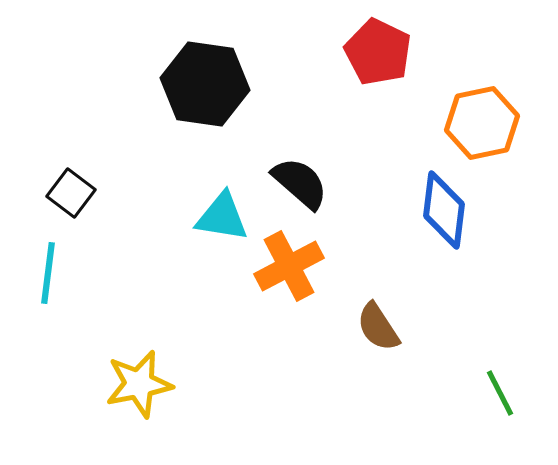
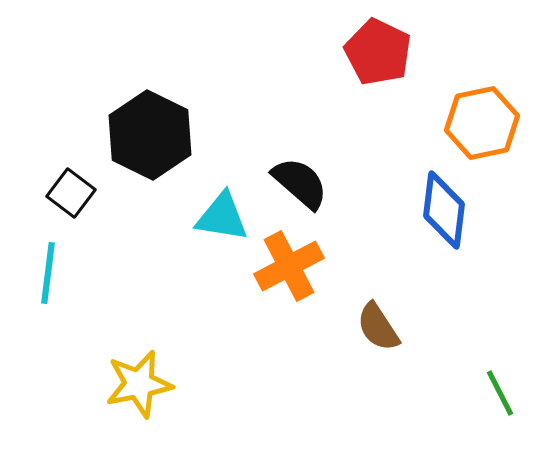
black hexagon: moved 55 px left, 51 px down; rotated 18 degrees clockwise
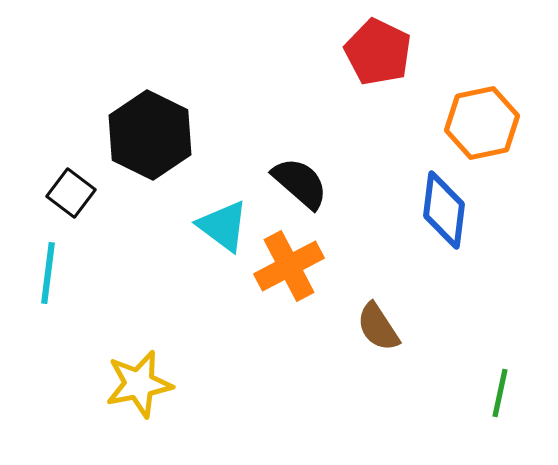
cyan triangle: moved 1 px right, 9 px down; rotated 28 degrees clockwise
green line: rotated 39 degrees clockwise
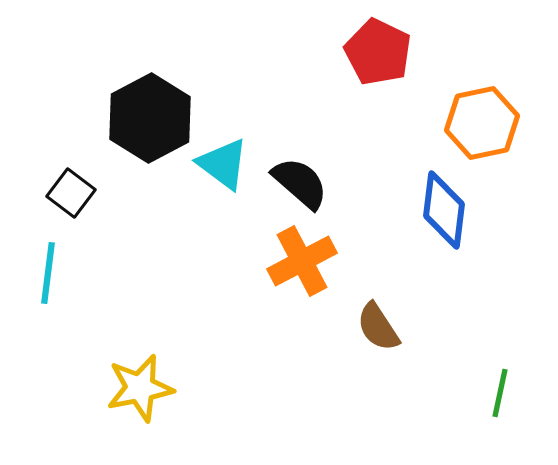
black hexagon: moved 17 px up; rotated 6 degrees clockwise
cyan triangle: moved 62 px up
orange cross: moved 13 px right, 5 px up
yellow star: moved 1 px right, 4 px down
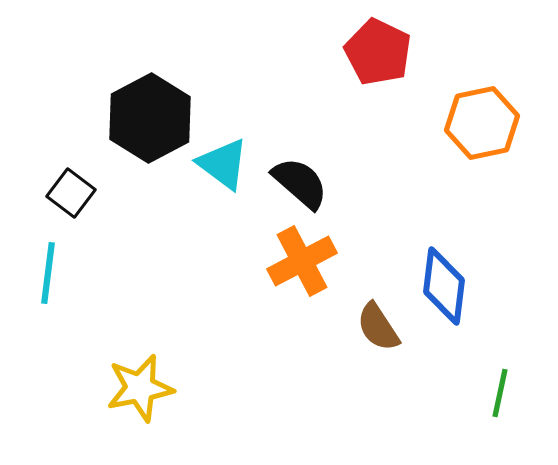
blue diamond: moved 76 px down
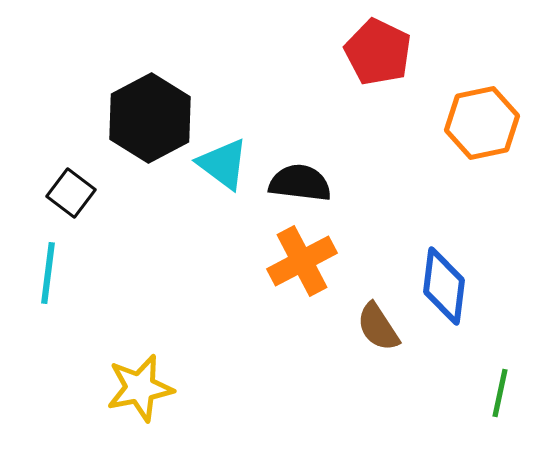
black semicircle: rotated 34 degrees counterclockwise
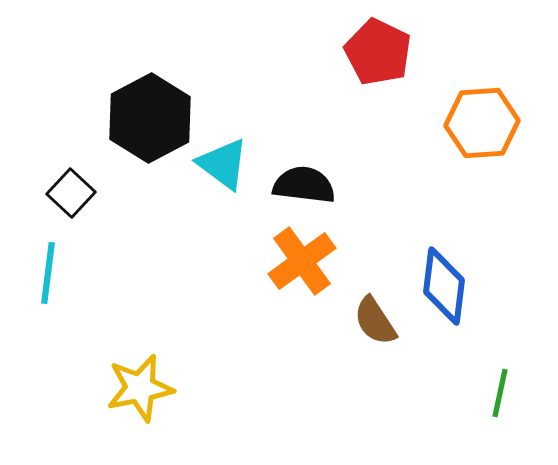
orange hexagon: rotated 8 degrees clockwise
black semicircle: moved 4 px right, 2 px down
black square: rotated 6 degrees clockwise
orange cross: rotated 8 degrees counterclockwise
brown semicircle: moved 3 px left, 6 px up
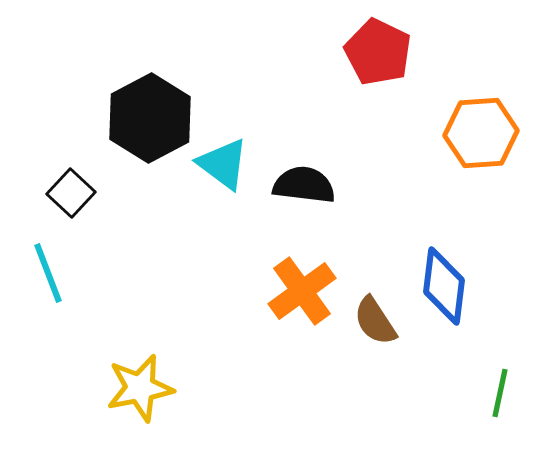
orange hexagon: moved 1 px left, 10 px down
orange cross: moved 30 px down
cyan line: rotated 28 degrees counterclockwise
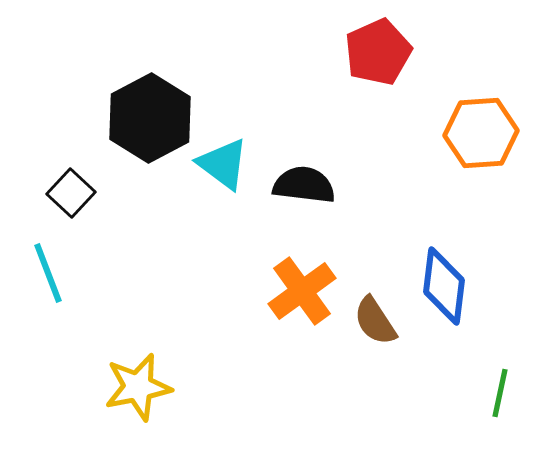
red pentagon: rotated 22 degrees clockwise
yellow star: moved 2 px left, 1 px up
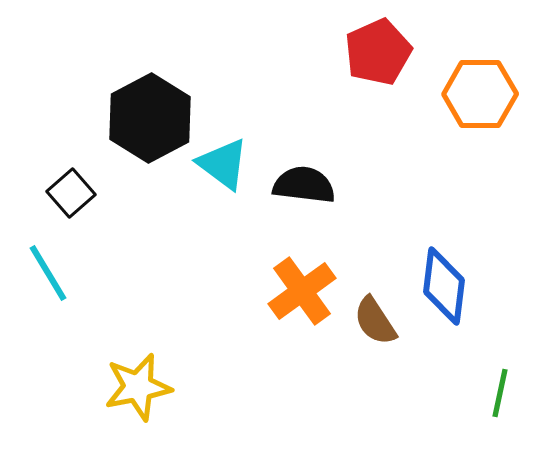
orange hexagon: moved 1 px left, 39 px up; rotated 4 degrees clockwise
black square: rotated 6 degrees clockwise
cyan line: rotated 10 degrees counterclockwise
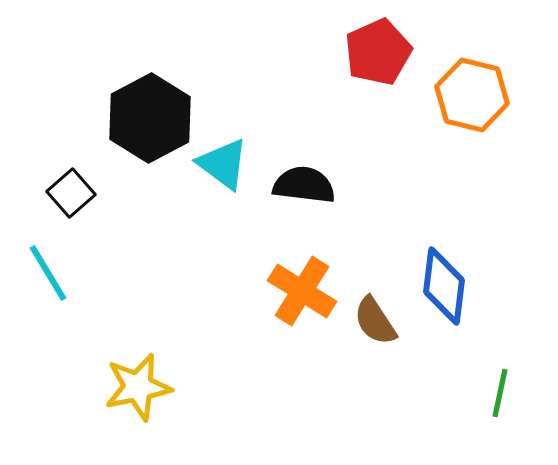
orange hexagon: moved 8 px left, 1 px down; rotated 14 degrees clockwise
orange cross: rotated 22 degrees counterclockwise
